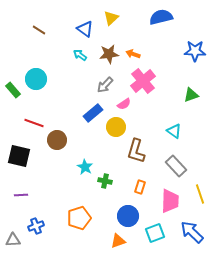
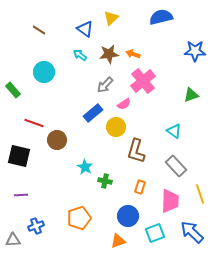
cyan circle: moved 8 px right, 7 px up
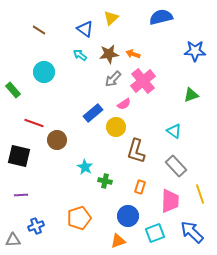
gray arrow: moved 8 px right, 6 px up
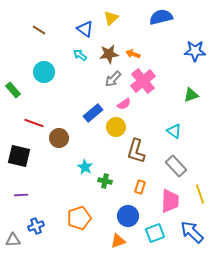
brown circle: moved 2 px right, 2 px up
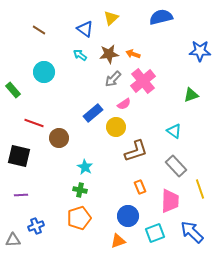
blue star: moved 5 px right
brown L-shape: rotated 125 degrees counterclockwise
green cross: moved 25 px left, 9 px down
orange rectangle: rotated 40 degrees counterclockwise
yellow line: moved 5 px up
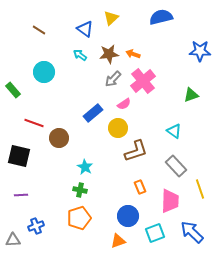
yellow circle: moved 2 px right, 1 px down
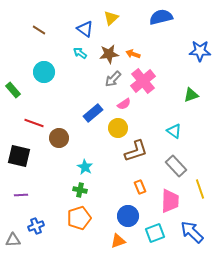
cyan arrow: moved 2 px up
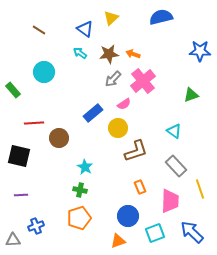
red line: rotated 24 degrees counterclockwise
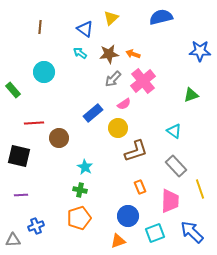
brown line: moved 1 px right, 3 px up; rotated 64 degrees clockwise
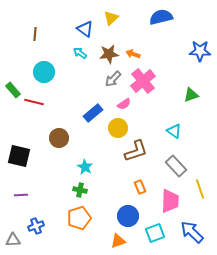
brown line: moved 5 px left, 7 px down
red line: moved 21 px up; rotated 18 degrees clockwise
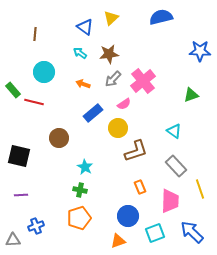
blue triangle: moved 2 px up
orange arrow: moved 50 px left, 30 px down
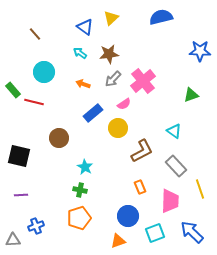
brown line: rotated 48 degrees counterclockwise
brown L-shape: moved 6 px right; rotated 10 degrees counterclockwise
